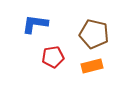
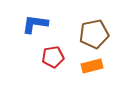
brown pentagon: rotated 24 degrees counterclockwise
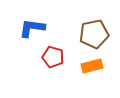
blue L-shape: moved 3 px left, 4 px down
red pentagon: rotated 25 degrees clockwise
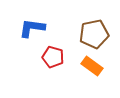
orange rectangle: rotated 50 degrees clockwise
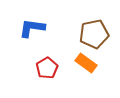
red pentagon: moved 6 px left, 11 px down; rotated 25 degrees clockwise
orange rectangle: moved 6 px left, 3 px up
